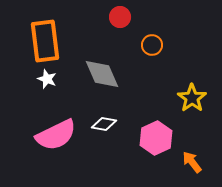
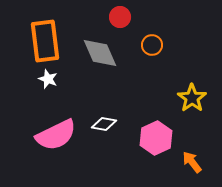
gray diamond: moved 2 px left, 21 px up
white star: moved 1 px right
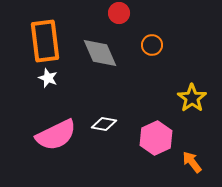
red circle: moved 1 px left, 4 px up
white star: moved 1 px up
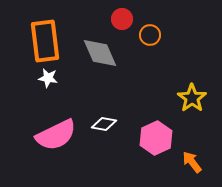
red circle: moved 3 px right, 6 px down
orange circle: moved 2 px left, 10 px up
white star: rotated 12 degrees counterclockwise
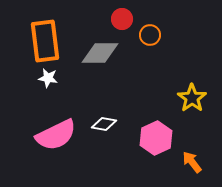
gray diamond: rotated 66 degrees counterclockwise
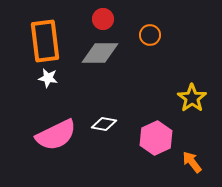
red circle: moved 19 px left
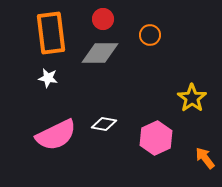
orange rectangle: moved 6 px right, 8 px up
orange arrow: moved 13 px right, 4 px up
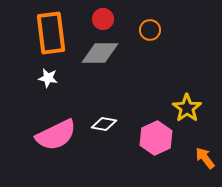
orange circle: moved 5 px up
yellow star: moved 5 px left, 10 px down
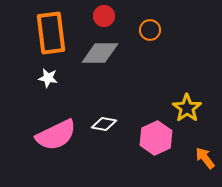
red circle: moved 1 px right, 3 px up
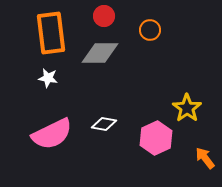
pink semicircle: moved 4 px left, 1 px up
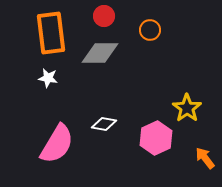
pink semicircle: moved 5 px right, 10 px down; rotated 33 degrees counterclockwise
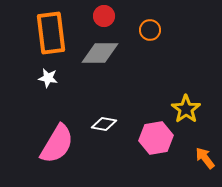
yellow star: moved 1 px left, 1 px down
pink hexagon: rotated 16 degrees clockwise
